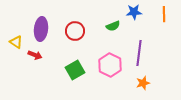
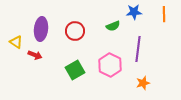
purple line: moved 1 px left, 4 px up
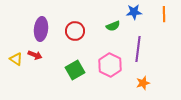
yellow triangle: moved 17 px down
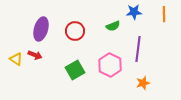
purple ellipse: rotated 10 degrees clockwise
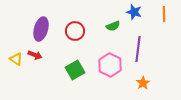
blue star: rotated 21 degrees clockwise
orange star: rotated 16 degrees counterclockwise
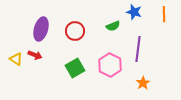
green square: moved 2 px up
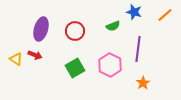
orange line: moved 1 px right, 1 px down; rotated 49 degrees clockwise
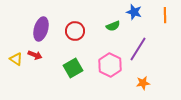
orange line: rotated 49 degrees counterclockwise
purple line: rotated 25 degrees clockwise
green square: moved 2 px left
orange star: rotated 24 degrees clockwise
